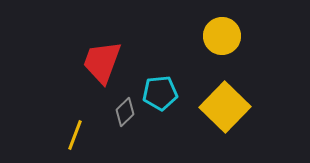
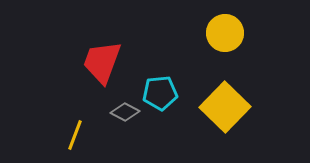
yellow circle: moved 3 px right, 3 px up
gray diamond: rotated 72 degrees clockwise
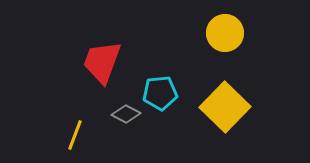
gray diamond: moved 1 px right, 2 px down
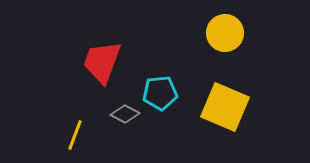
yellow square: rotated 21 degrees counterclockwise
gray diamond: moved 1 px left
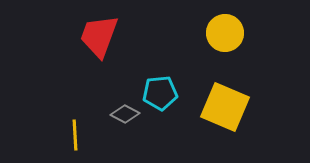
red trapezoid: moved 3 px left, 26 px up
yellow line: rotated 24 degrees counterclockwise
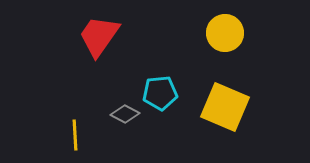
red trapezoid: rotated 15 degrees clockwise
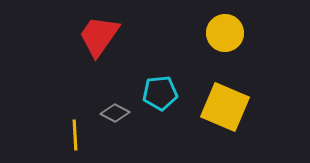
gray diamond: moved 10 px left, 1 px up
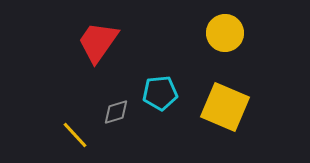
red trapezoid: moved 1 px left, 6 px down
gray diamond: moved 1 px right, 1 px up; rotated 44 degrees counterclockwise
yellow line: rotated 40 degrees counterclockwise
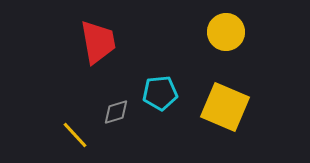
yellow circle: moved 1 px right, 1 px up
red trapezoid: rotated 135 degrees clockwise
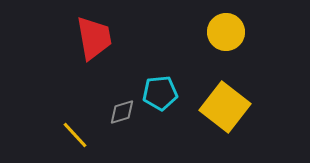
red trapezoid: moved 4 px left, 4 px up
yellow square: rotated 15 degrees clockwise
gray diamond: moved 6 px right
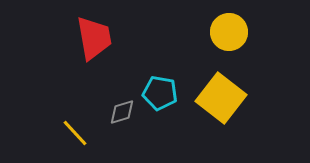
yellow circle: moved 3 px right
cyan pentagon: rotated 16 degrees clockwise
yellow square: moved 4 px left, 9 px up
yellow line: moved 2 px up
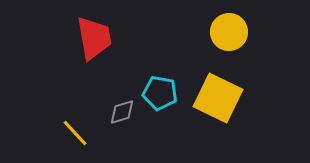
yellow square: moved 3 px left; rotated 12 degrees counterclockwise
